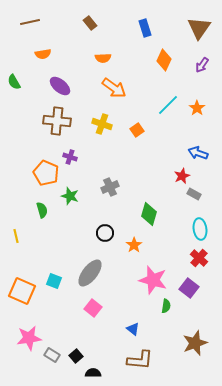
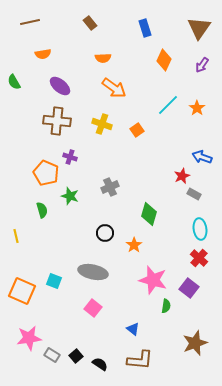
blue arrow at (198, 153): moved 4 px right, 4 px down
gray ellipse at (90, 273): moved 3 px right, 1 px up; rotated 64 degrees clockwise
black semicircle at (93, 373): moved 7 px right, 9 px up; rotated 35 degrees clockwise
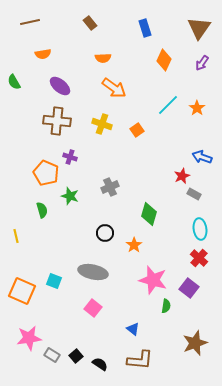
purple arrow at (202, 65): moved 2 px up
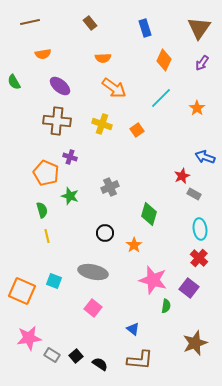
cyan line at (168, 105): moved 7 px left, 7 px up
blue arrow at (202, 157): moved 3 px right
yellow line at (16, 236): moved 31 px right
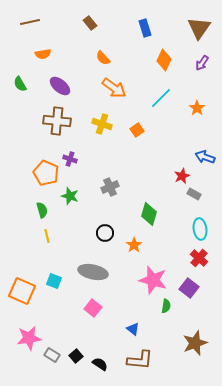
orange semicircle at (103, 58): rotated 49 degrees clockwise
green semicircle at (14, 82): moved 6 px right, 2 px down
purple cross at (70, 157): moved 2 px down
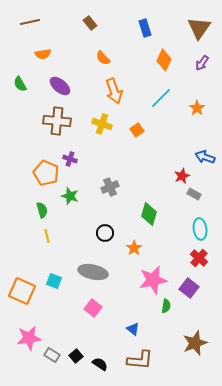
orange arrow at (114, 88): moved 3 px down; rotated 35 degrees clockwise
orange star at (134, 245): moved 3 px down
pink star at (153, 280): rotated 28 degrees counterclockwise
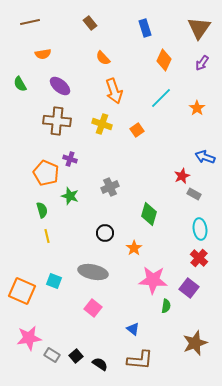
pink star at (153, 280): rotated 16 degrees clockwise
